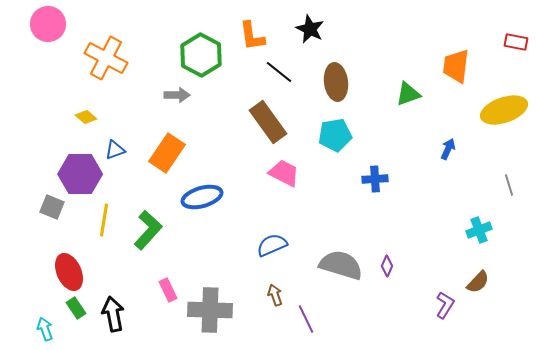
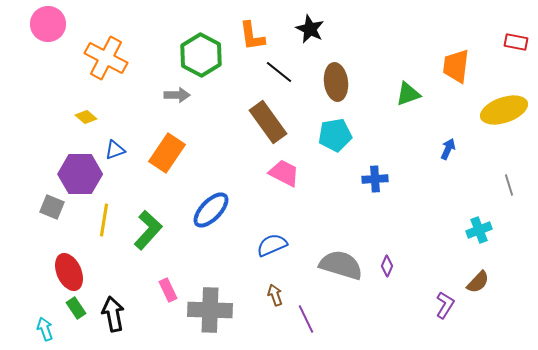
blue ellipse: moved 9 px right, 13 px down; rotated 30 degrees counterclockwise
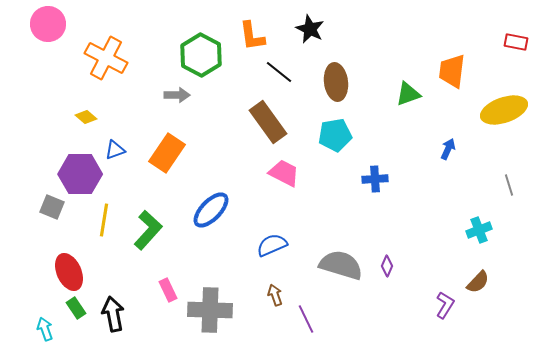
orange trapezoid: moved 4 px left, 5 px down
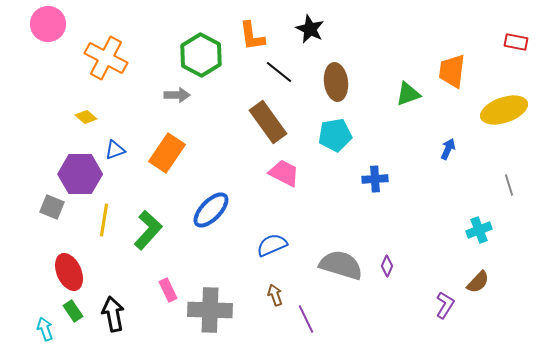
green rectangle: moved 3 px left, 3 px down
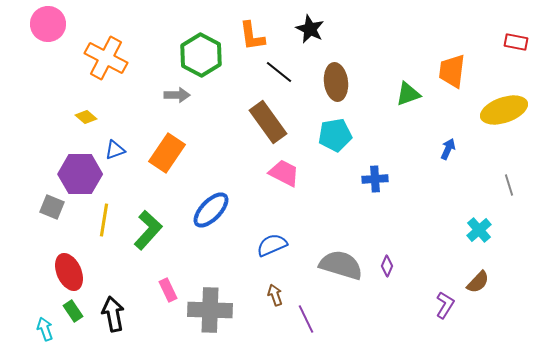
cyan cross: rotated 20 degrees counterclockwise
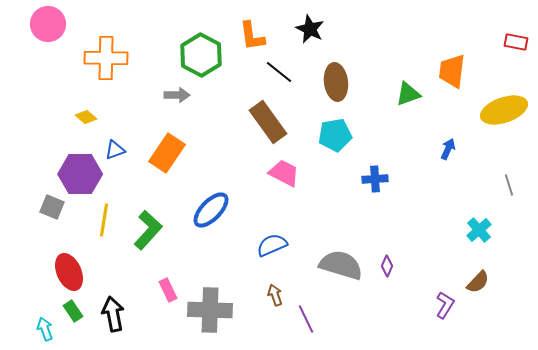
orange cross: rotated 27 degrees counterclockwise
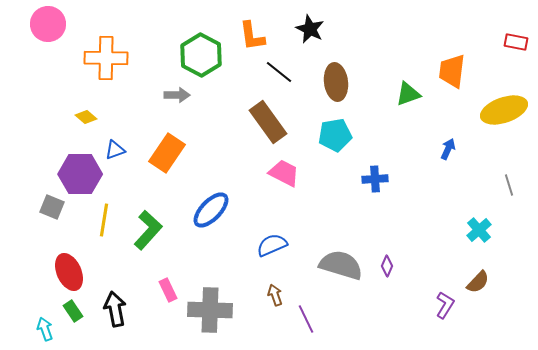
black arrow: moved 2 px right, 5 px up
